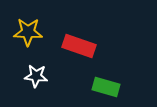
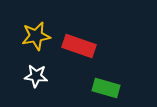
yellow star: moved 8 px right, 4 px down; rotated 12 degrees counterclockwise
green rectangle: moved 1 px down
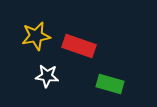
white star: moved 11 px right
green rectangle: moved 4 px right, 4 px up
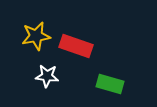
red rectangle: moved 3 px left
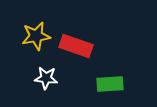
white star: moved 1 px left, 2 px down
green rectangle: rotated 20 degrees counterclockwise
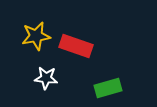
green rectangle: moved 2 px left, 4 px down; rotated 12 degrees counterclockwise
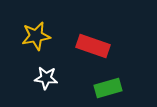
red rectangle: moved 17 px right
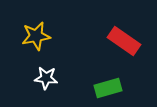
red rectangle: moved 31 px right, 5 px up; rotated 16 degrees clockwise
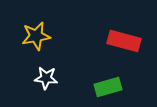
red rectangle: rotated 20 degrees counterclockwise
green rectangle: moved 1 px up
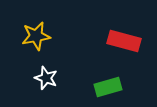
white star: rotated 15 degrees clockwise
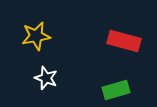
green rectangle: moved 8 px right, 3 px down
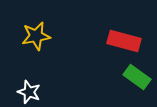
white star: moved 17 px left, 14 px down
green rectangle: moved 21 px right, 13 px up; rotated 52 degrees clockwise
